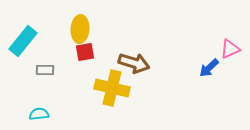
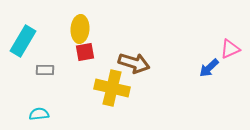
cyan rectangle: rotated 8 degrees counterclockwise
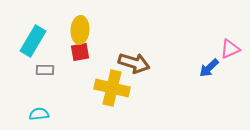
yellow ellipse: moved 1 px down
cyan rectangle: moved 10 px right
red square: moved 5 px left
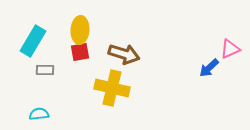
brown arrow: moved 10 px left, 9 px up
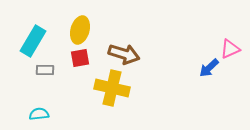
yellow ellipse: rotated 12 degrees clockwise
red square: moved 6 px down
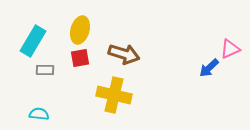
yellow cross: moved 2 px right, 7 px down
cyan semicircle: rotated 12 degrees clockwise
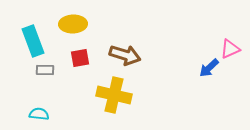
yellow ellipse: moved 7 px left, 6 px up; rotated 72 degrees clockwise
cyan rectangle: rotated 52 degrees counterclockwise
brown arrow: moved 1 px right, 1 px down
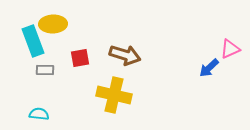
yellow ellipse: moved 20 px left
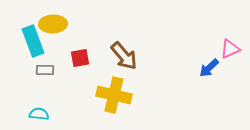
brown arrow: moved 1 px left, 1 px down; rotated 32 degrees clockwise
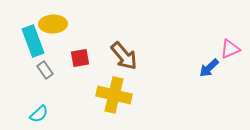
gray rectangle: rotated 54 degrees clockwise
cyan semicircle: rotated 132 degrees clockwise
